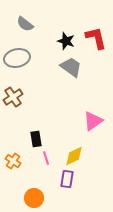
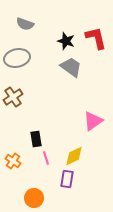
gray semicircle: rotated 18 degrees counterclockwise
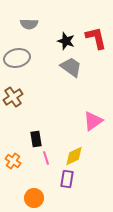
gray semicircle: moved 4 px right; rotated 18 degrees counterclockwise
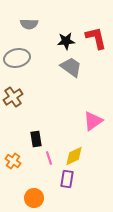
black star: rotated 24 degrees counterclockwise
pink line: moved 3 px right
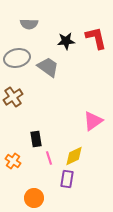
gray trapezoid: moved 23 px left
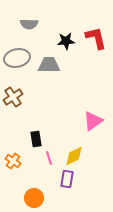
gray trapezoid: moved 1 px right, 2 px up; rotated 35 degrees counterclockwise
